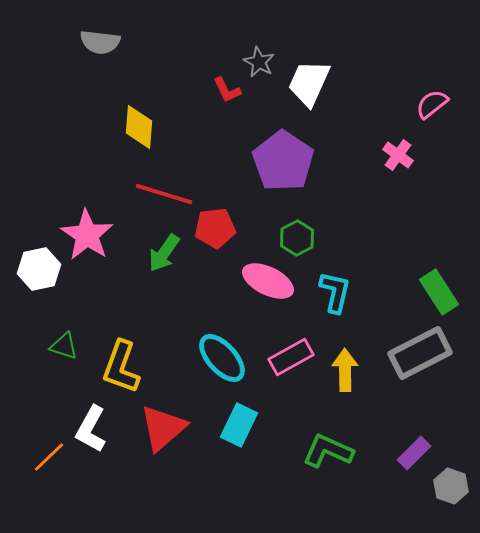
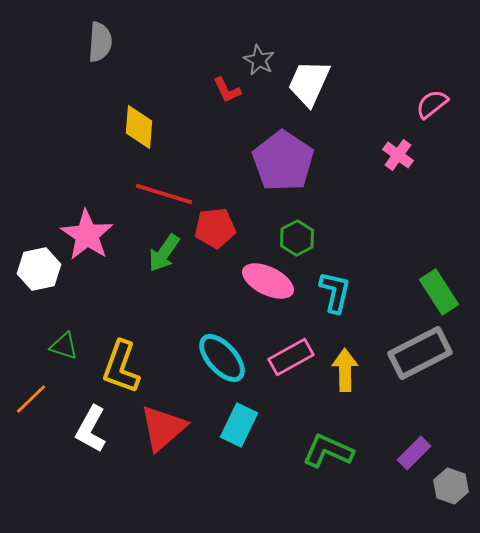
gray semicircle: rotated 93 degrees counterclockwise
gray star: moved 2 px up
orange line: moved 18 px left, 58 px up
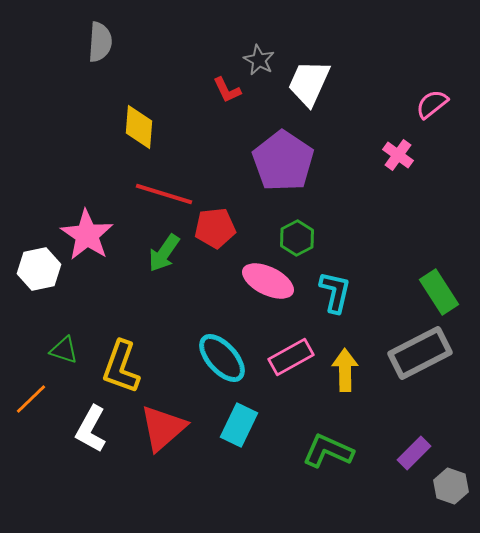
green triangle: moved 4 px down
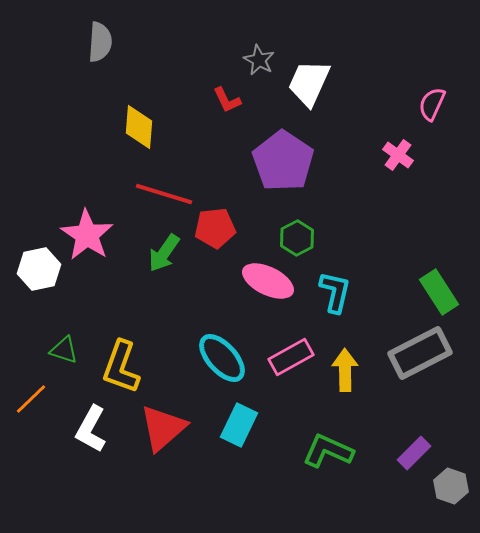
red L-shape: moved 10 px down
pink semicircle: rotated 28 degrees counterclockwise
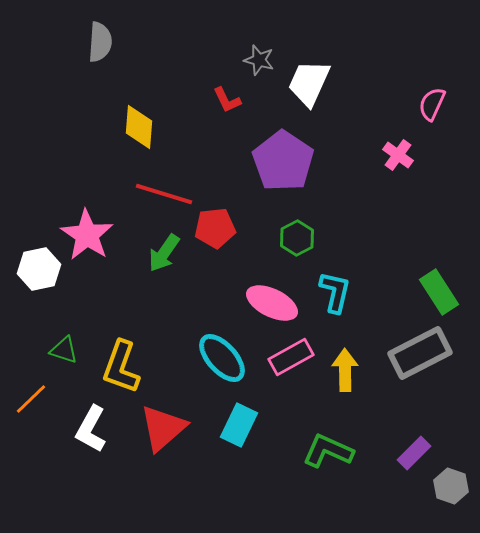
gray star: rotated 12 degrees counterclockwise
pink ellipse: moved 4 px right, 22 px down
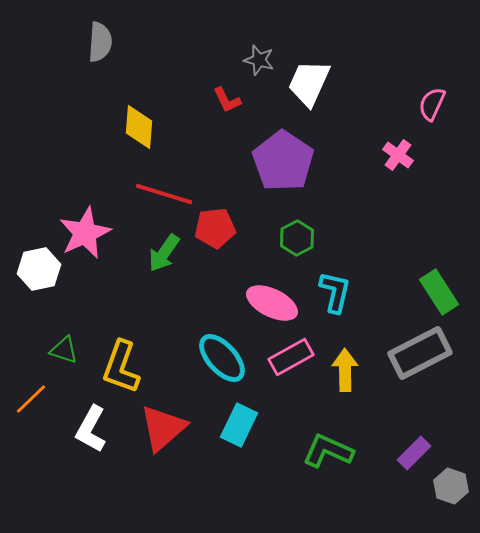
pink star: moved 2 px left, 2 px up; rotated 14 degrees clockwise
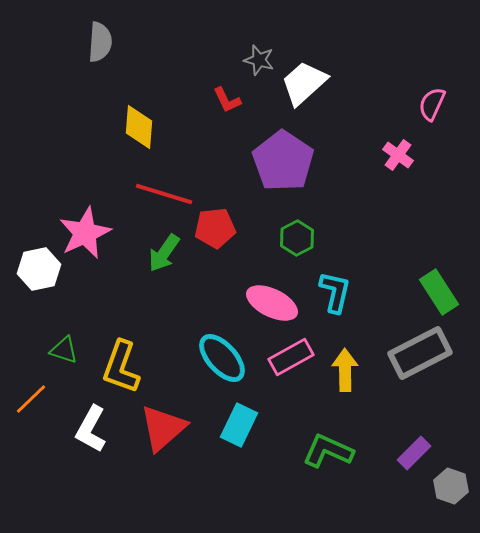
white trapezoid: moved 5 px left; rotated 24 degrees clockwise
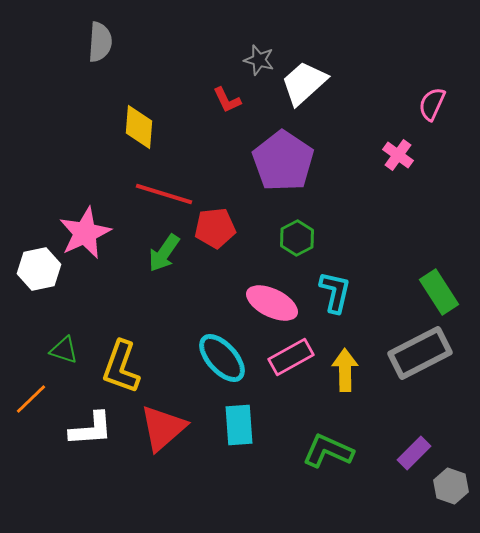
cyan rectangle: rotated 30 degrees counterclockwise
white L-shape: rotated 123 degrees counterclockwise
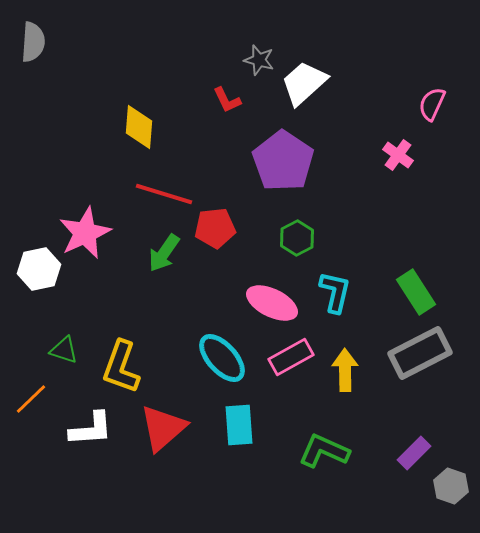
gray semicircle: moved 67 px left
green rectangle: moved 23 px left
green L-shape: moved 4 px left
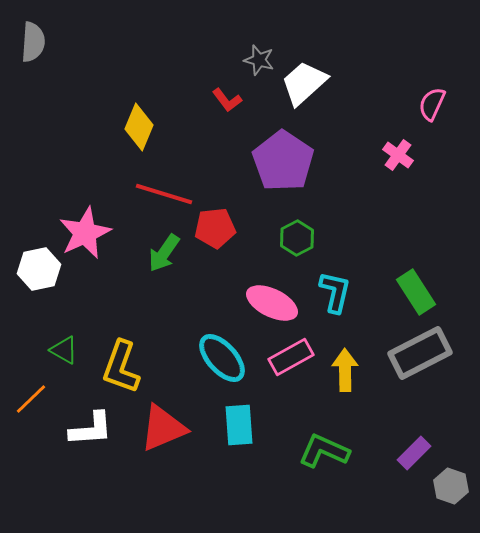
red L-shape: rotated 12 degrees counterclockwise
yellow diamond: rotated 18 degrees clockwise
green triangle: rotated 12 degrees clockwise
red triangle: rotated 18 degrees clockwise
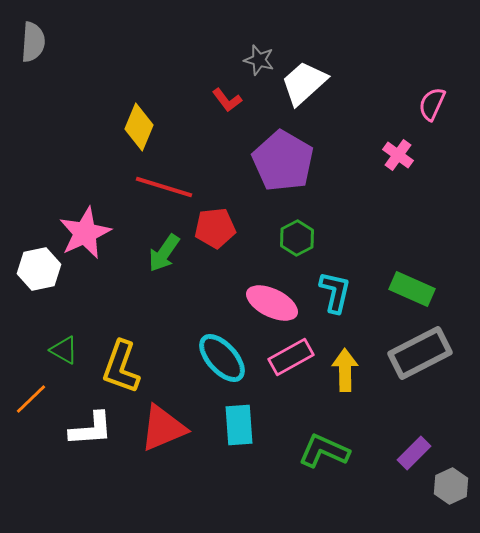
purple pentagon: rotated 4 degrees counterclockwise
red line: moved 7 px up
green rectangle: moved 4 px left, 3 px up; rotated 33 degrees counterclockwise
gray hexagon: rotated 16 degrees clockwise
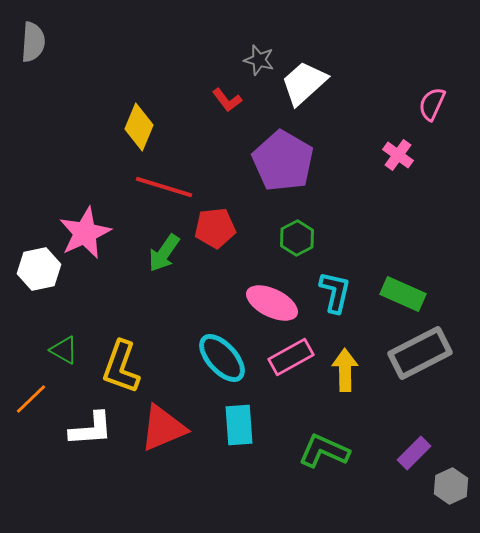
green rectangle: moved 9 px left, 5 px down
